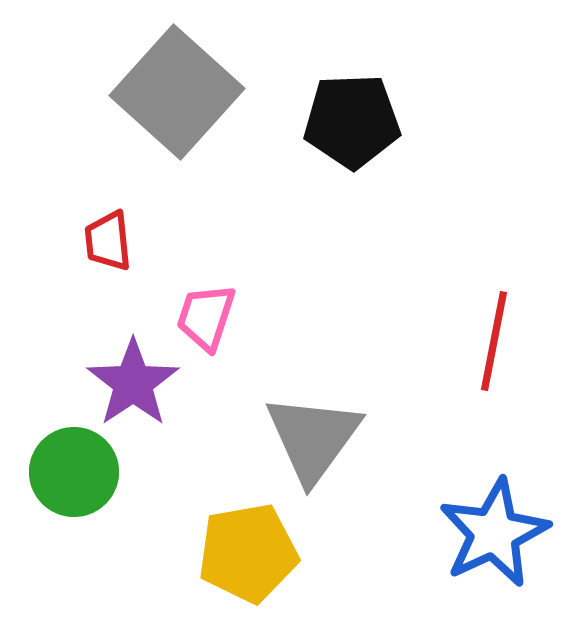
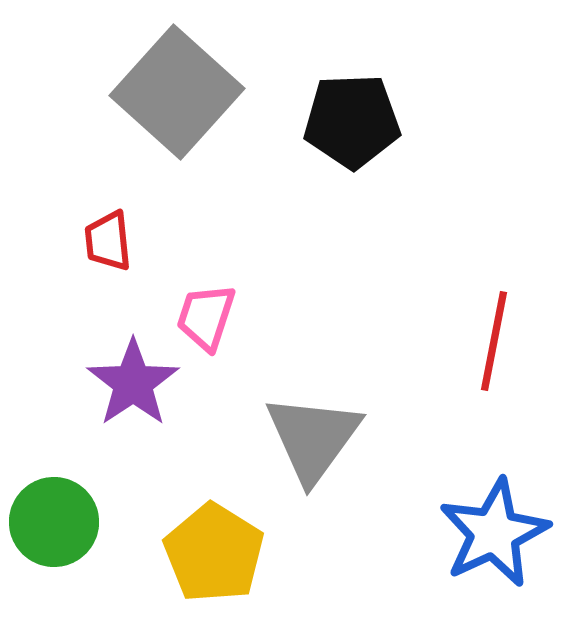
green circle: moved 20 px left, 50 px down
yellow pentagon: moved 34 px left; rotated 30 degrees counterclockwise
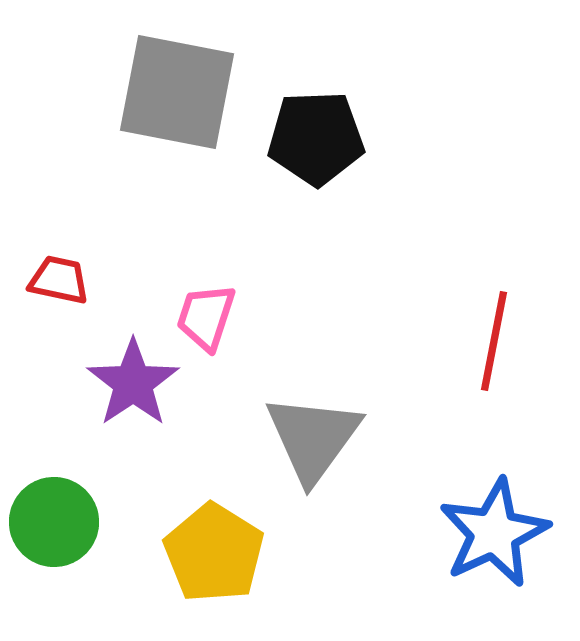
gray square: rotated 31 degrees counterclockwise
black pentagon: moved 36 px left, 17 px down
red trapezoid: moved 49 px left, 39 px down; rotated 108 degrees clockwise
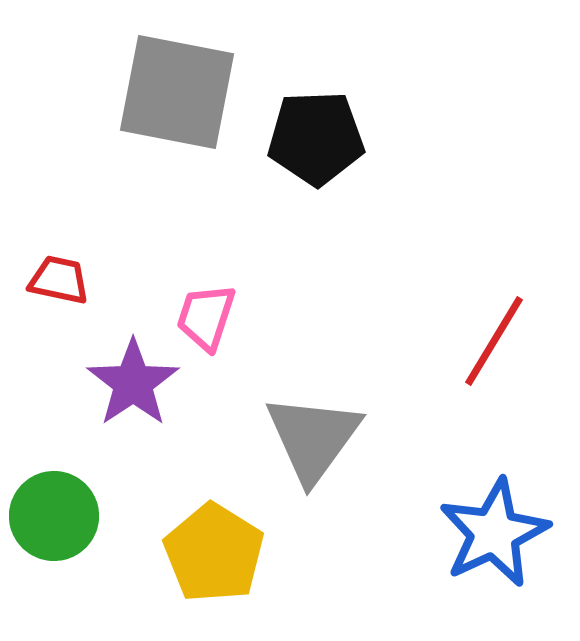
red line: rotated 20 degrees clockwise
green circle: moved 6 px up
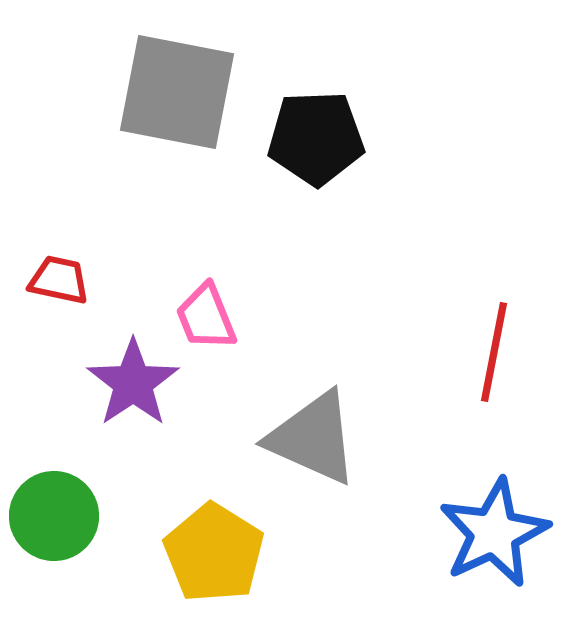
pink trapezoid: rotated 40 degrees counterclockwise
red line: moved 11 px down; rotated 20 degrees counterclockwise
gray triangle: rotated 42 degrees counterclockwise
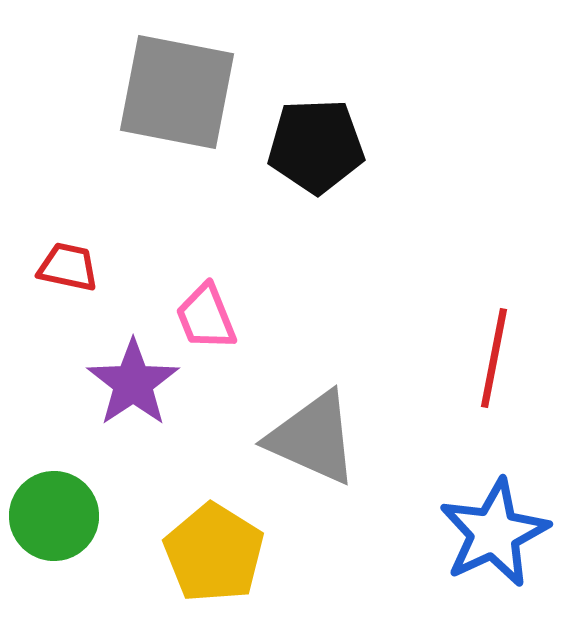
black pentagon: moved 8 px down
red trapezoid: moved 9 px right, 13 px up
red line: moved 6 px down
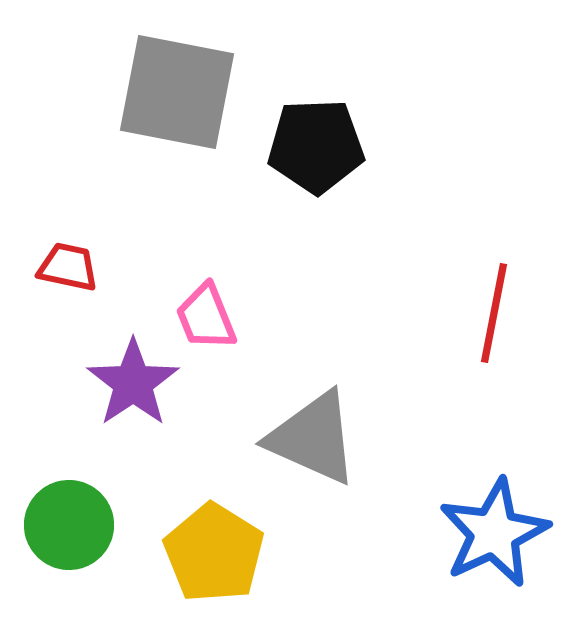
red line: moved 45 px up
green circle: moved 15 px right, 9 px down
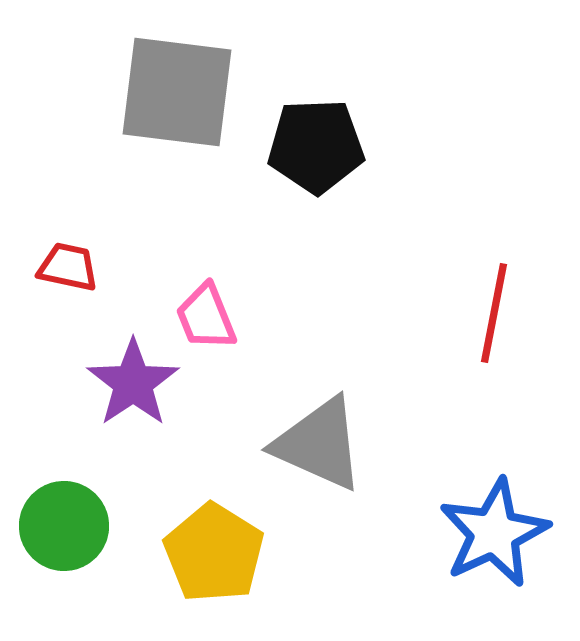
gray square: rotated 4 degrees counterclockwise
gray triangle: moved 6 px right, 6 px down
green circle: moved 5 px left, 1 px down
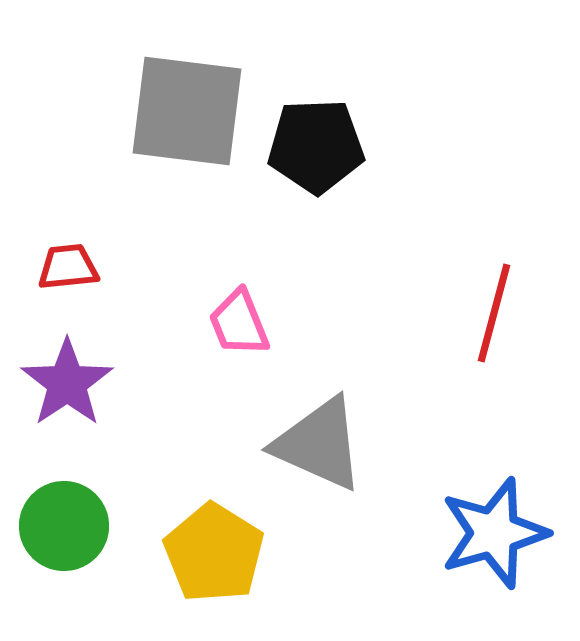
gray square: moved 10 px right, 19 px down
red trapezoid: rotated 18 degrees counterclockwise
red line: rotated 4 degrees clockwise
pink trapezoid: moved 33 px right, 6 px down
purple star: moved 66 px left
blue star: rotated 9 degrees clockwise
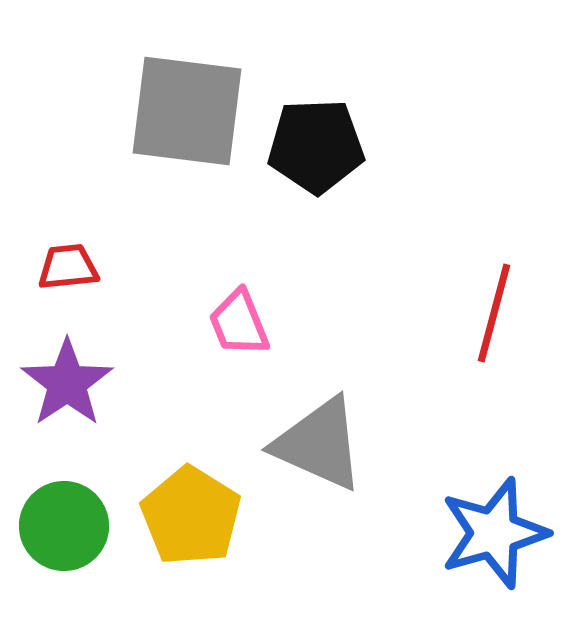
yellow pentagon: moved 23 px left, 37 px up
